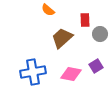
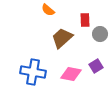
blue cross: rotated 20 degrees clockwise
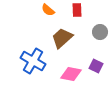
red rectangle: moved 8 px left, 10 px up
gray circle: moved 2 px up
purple square: rotated 32 degrees counterclockwise
blue cross: moved 11 px up; rotated 20 degrees clockwise
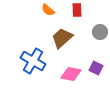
purple square: moved 2 px down
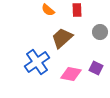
blue cross: moved 4 px right, 1 px down; rotated 25 degrees clockwise
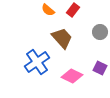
red rectangle: moved 4 px left; rotated 40 degrees clockwise
brown trapezoid: rotated 90 degrees clockwise
purple square: moved 4 px right
pink diamond: moved 1 px right, 2 px down; rotated 15 degrees clockwise
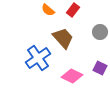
brown trapezoid: moved 1 px right
blue cross: moved 1 px right, 4 px up
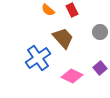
red rectangle: moved 1 px left; rotated 64 degrees counterclockwise
purple square: rotated 24 degrees clockwise
